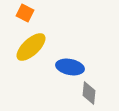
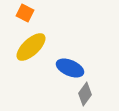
blue ellipse: moved 1 px down; rotated 12 degrees clockwise
gray diamond: moved 4 px left, 1 px down; rotated 30 degrees clockwise
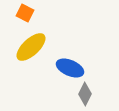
gray diamond: rotated 10 degrees counterclockwise
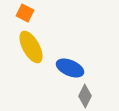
yellow ellipse: rotated 76 degrees counterclockwise
gray diamond: moved 2 px down
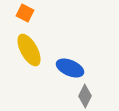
yellow ellipse: moved 2 px left, 3 px down
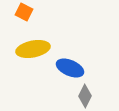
orange square: moved 1 px left, 1 px up
yellow ellipse: moved 4 px right, 1 px up; rotated 72 degrees counterclockwise
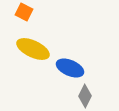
yellow ellipse: rotated 36 degrees clockwise
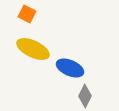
orange square: moved 3 px right, 2 px down
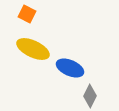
gray diamond: moved 5 px right
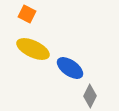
blue ellipse: rotated 12 degrees clockwise
